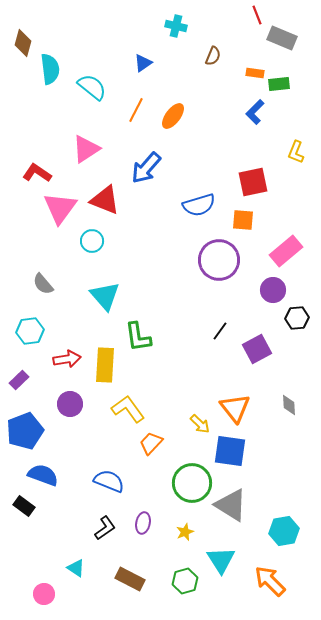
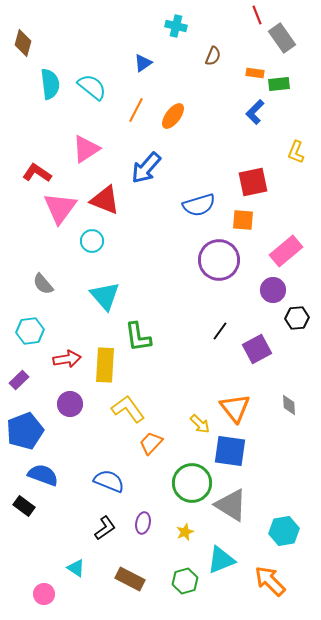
gray rectangle at (282, 38): rotated 32 degrees clockwise
cyan semicircle at (50, 69): moved 15 px down
cyan triangle at (221, 560): rotated 40 degrees clockwise
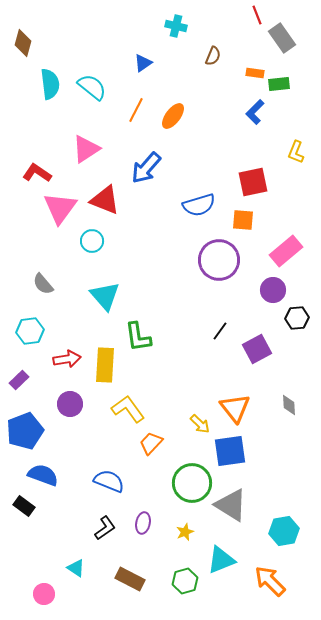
blue square at (230, 451): rotated 16 degrees counterclockwise
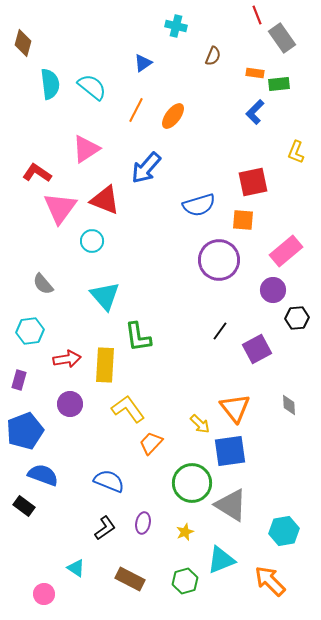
purple rectangle at (19, 380): rotated 30 degrees counterclockwise
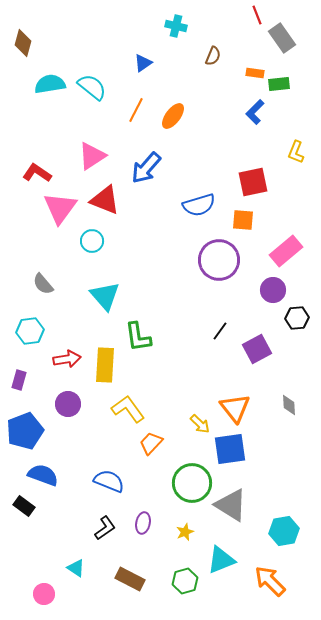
cyan semicircle at (50, 84): rotated 92 degrees counterclockwise
pink triangle at (86, 149): moved 6 px right, 7 px down
purple circle at (70, 404): moved 2 px left
blue square at (230, 451): moved 2 px up
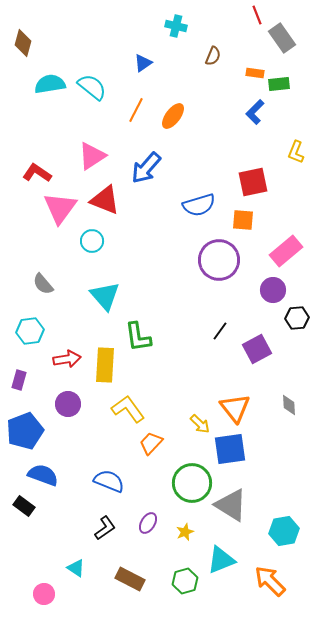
purple ellipse at (143, 523): moved 5 px right; rotated 20 degrees clockwise
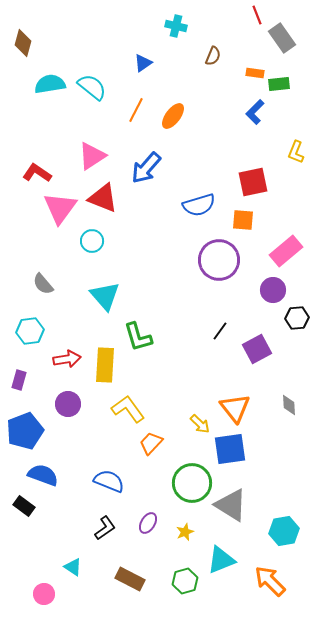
red triangle at (105, 200): moved 2 px left, 2 px up
green L-shape at (138, 337): rotated 8 degrees counterclockwise
cyan triangle at (76, 568): moved 3 px left, 1 px up
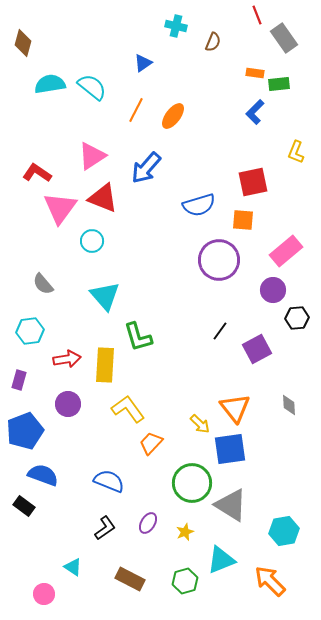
gray rectangle at (282, 38): moved 2 px right
brown semicircle at (213, 56): moved 14 px up
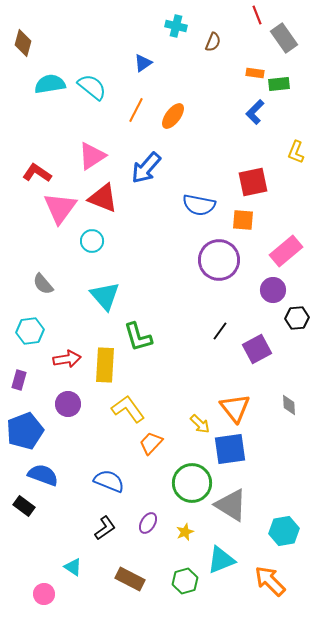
blue semicircle at (199, 205): rotated 28 degrees clockwise
